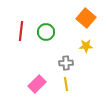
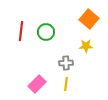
orange square: moved 3 px right, 1 px down
yellow line: rotated 16 degrees clockwise
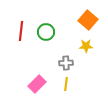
orange square: moved 1 px left, 1 px down
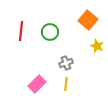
green circle: moved 4 px right
yellow star: moved 11 px right; rotated 24 degrees clockwise
gray cross: rotated 16 degrees counterclockwise
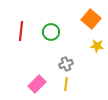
orange square: moved 3 px right, 1 px up
green circle: moved 1 px right
yellow star: rotated 16 degrees counterclockwise
gray cross: moved 1 px down
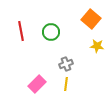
red line: rotated 18 degrees counterclockwise
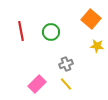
yellow line: rotated 48 degrees counterclockwise
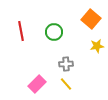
green circle: moved 3 px right
yellow star: rotated 16 degrees counterclockwise
gray cross: rotated 16 degrees clockwise
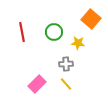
red line: moved 1 px right, 1 px down
yellow star: moved 19 px left, 3 px up; rotated 16 degrees clockwise
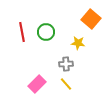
green circle: moved 8 px left
